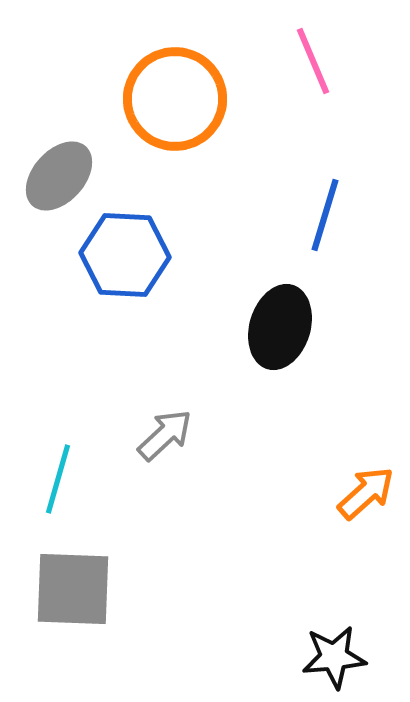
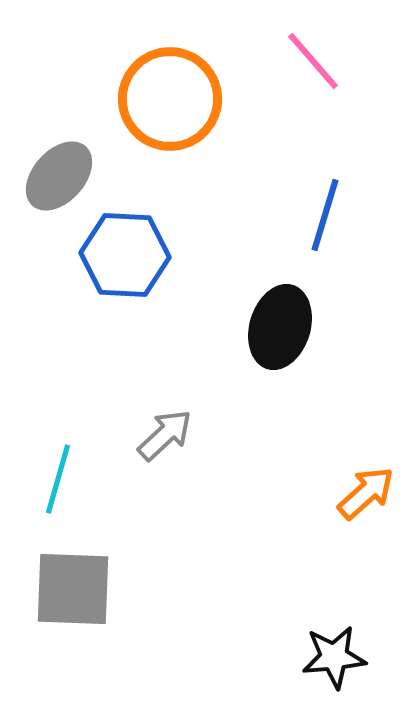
pink line: rotated 18 degrees counterclockwise
orange circle: moved 5 px left
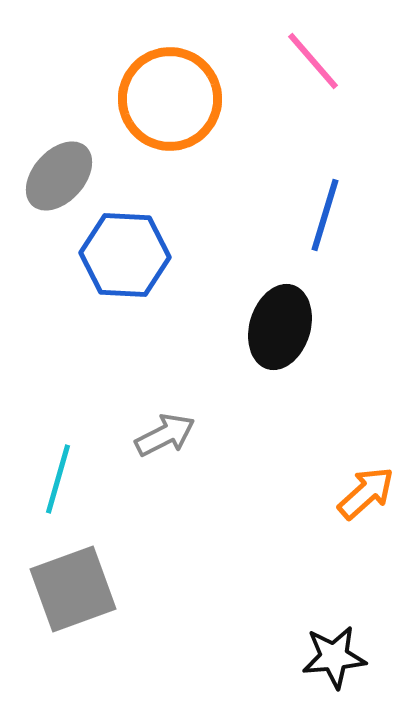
gray arrow: rotated 16 degrees clockwise
gray square: rotated 22 degrees counterclockwise
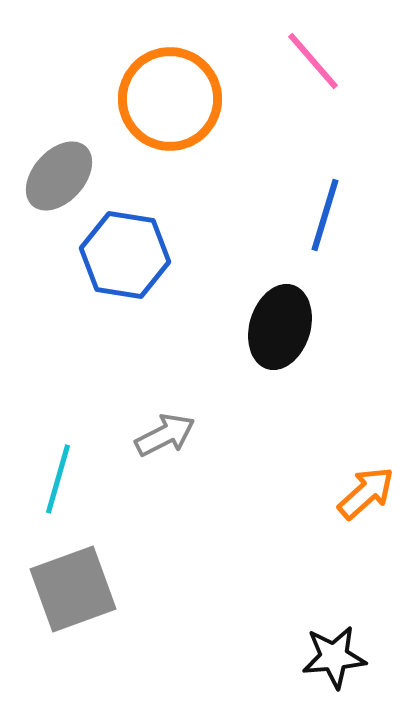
blue hexagon: rotated 6 degrees clockwise
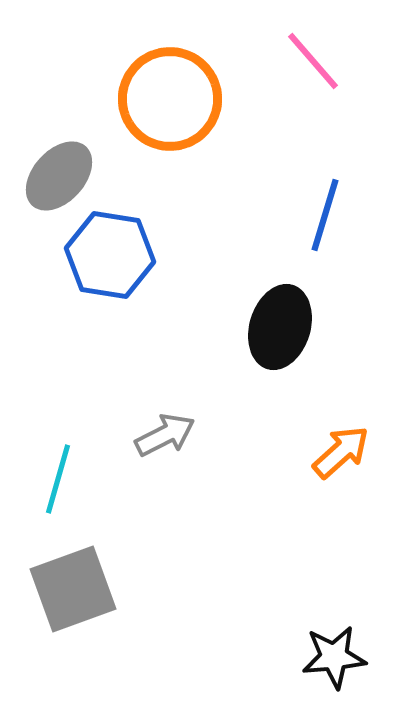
blue hexagon: moved 15 px left
orange arrow: moved 25 px left, 41 px up
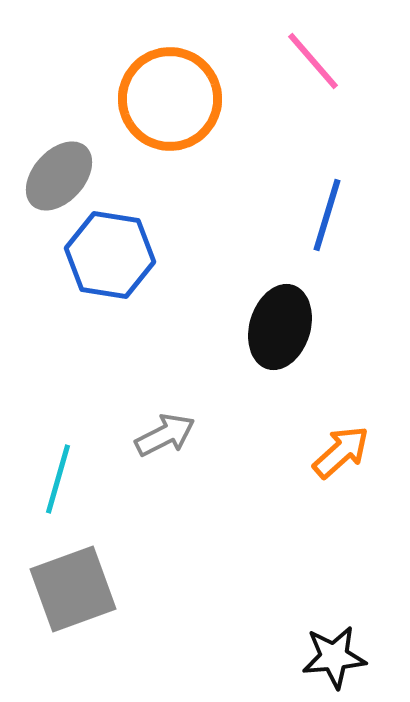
blue line: moved 2 px right
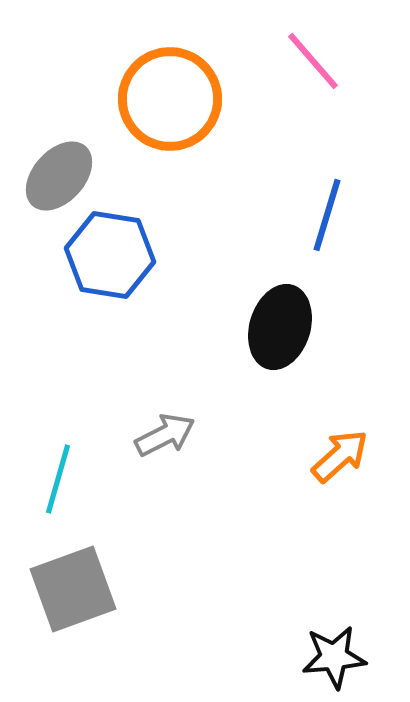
orange arrow: moved 1 px left, 4 px down
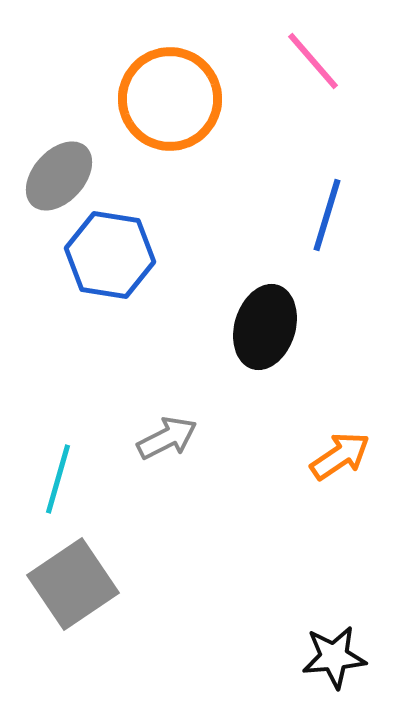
black ellipse: moved 15 px left
gray arrow: moved 2 px right, 3 px down
orange arrow: rotated 8 degrees clockwise
gray square: moved 5 px up; rotated 14 degrees counterclockwise
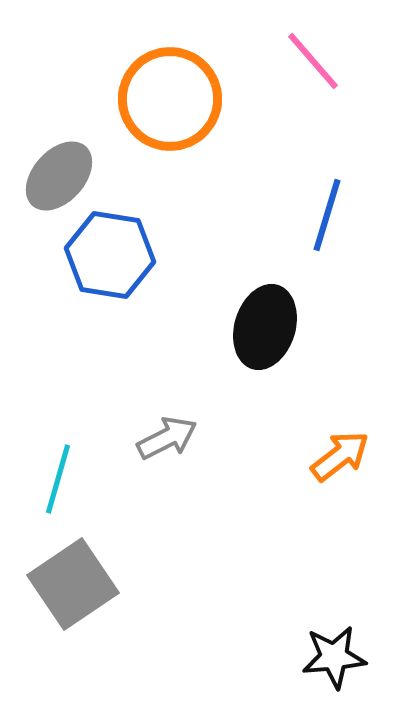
orange arrow: rotated 4 degrees counterclockwise
